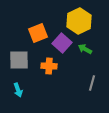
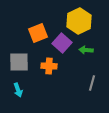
green arrow: moved 1 px right, 1 px down; rotated 24 degrees counterclockwise
gray square: moved 2 px down
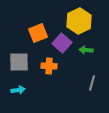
cyan arrow: rotated 80 degrees counterclockwise
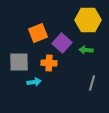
yellow hexagon: moved 9 px right, 1 px up; rotated 25 degrees clockwise
orange cross: moved 3 px up
cyan arrow: moved 16 px right, 8 px up
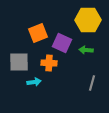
purple square: rotated 18 degrees counterclockwise
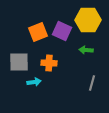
orange square: moved 1 px up
purple square: moved 12 px up
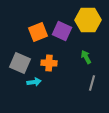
green arrow: moved 7 px down; rotated 56 degrees clockwise
gray square: moved 1 px right, 1 px down; rotated 25 degrees clockwise
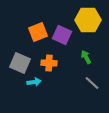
purple square: moved 4 px down
gray line: rotated 63 degrees counterclockwise
